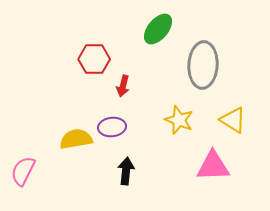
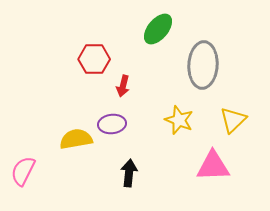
yellow triangle: rotated 44 degrees clockwise
purple ellipse: moved 3 px up
black arrow: moved 3 px right, 2 px down
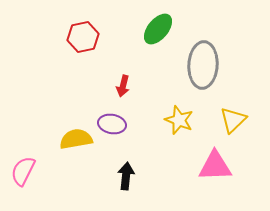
red hexagon: moved 11 px left, 22 px up; rotated 12 degrees counterclockwise
purple ellipse: rotated 16 degrees clockwise
pink triangle: moved 2 px right
black arrow: moved 3 px left, 3 px down
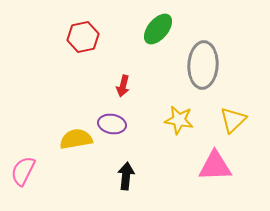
yellow star: rotated 12 degrees counterclockwise
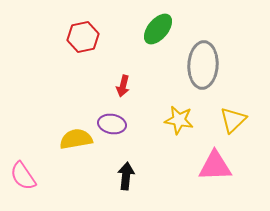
pink semicircle: moved 5 px down; rotated 60 degrees counterclockwise
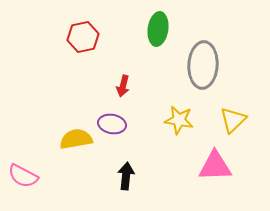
green ellipse: rotated 32 degrees counterclockwise
pink semicircle: rotated 28 degrees counterclockwise
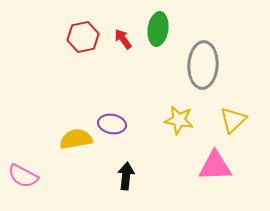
red arrow: moved 47 px up; rotated 130 degrees clockwise
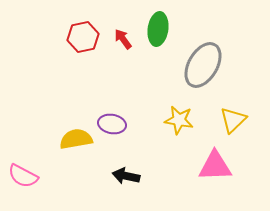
gray ellipse: rotated 27 degrees clockwise
black arrow: rotated 84 degrees counterclockwise
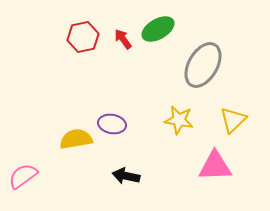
green ellipse: rotated 52 degrees clockwise
pink semicircle: rotated 116 degrees clockwise
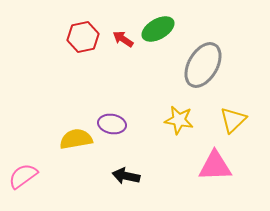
red arrow: rotated 20 degrees counterclockwise
